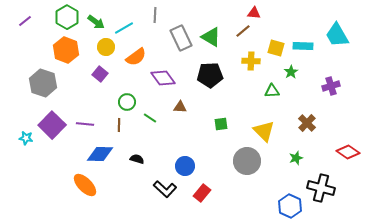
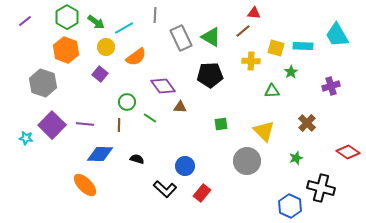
purple diamond at (163, 78): moved 8 px down
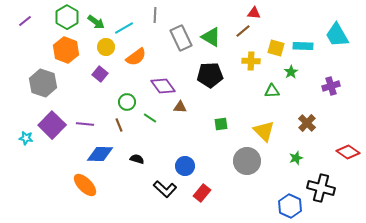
brown line at (119, 125): rotated 24 degrees counterclockwise
